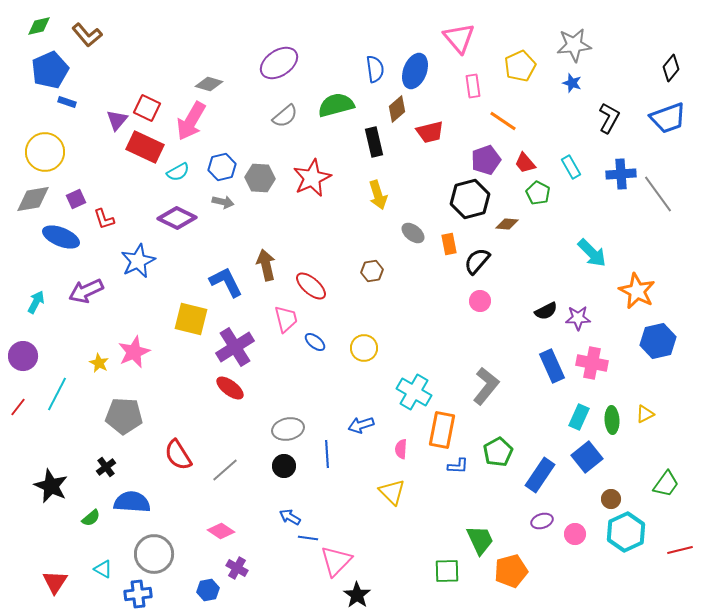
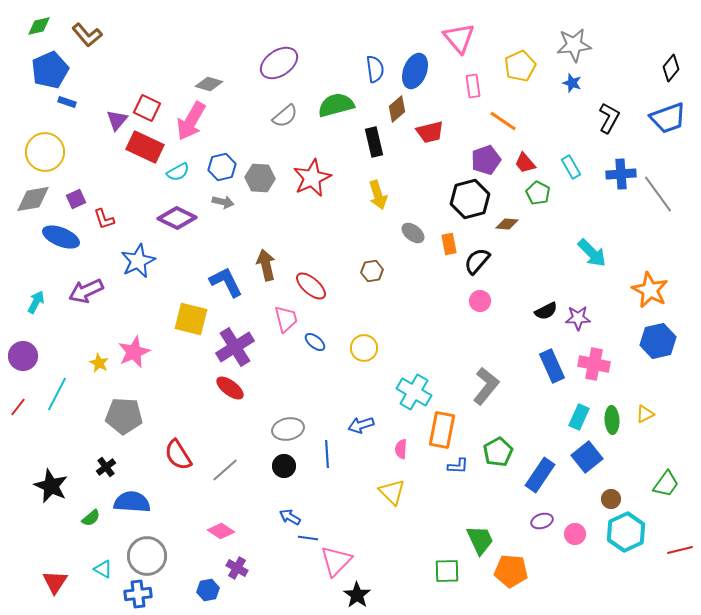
orange star at (637, 291): moved 13 px right, 1 px up
pink cross at (592, 363): moved 2 px right, 1 px down
gray circle at (154, 554): moved 7 px left, 2 px down
orange pentagon at (511, 571): rotated 20 degrees clockwise
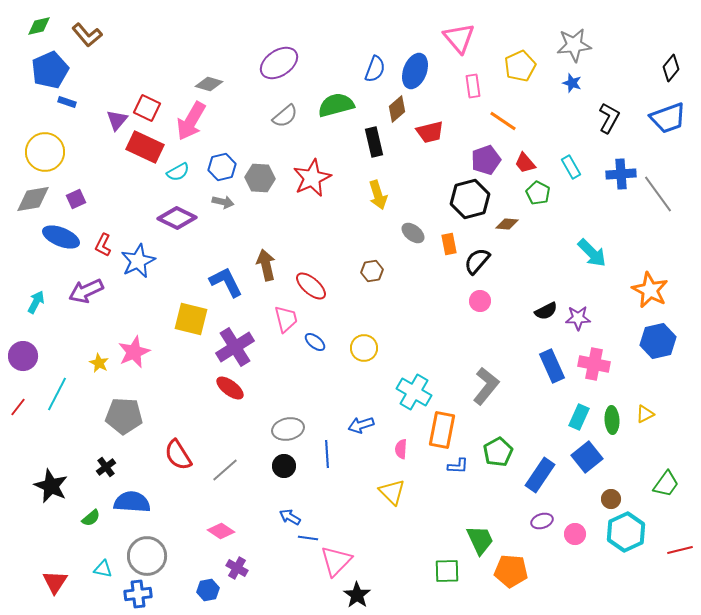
blue semicircle at (375, 69): rotated 28 degrees clockwise
red L-shape at (104, 219): moved 1 px left, 26 px down; rotated 45 degrees clockwise
cyan triangle at (103, 569): rotated 18 degrees counterclockwise
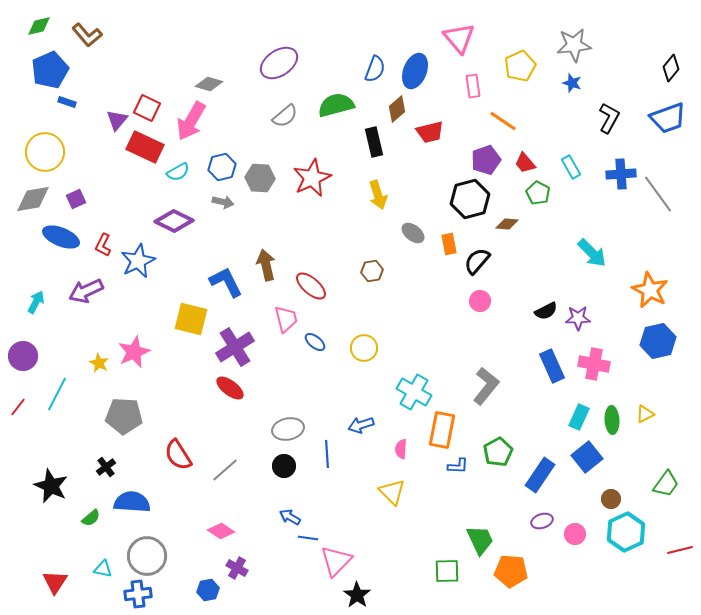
purple diamond at (177, 218): moved 3 px left, 3 px down
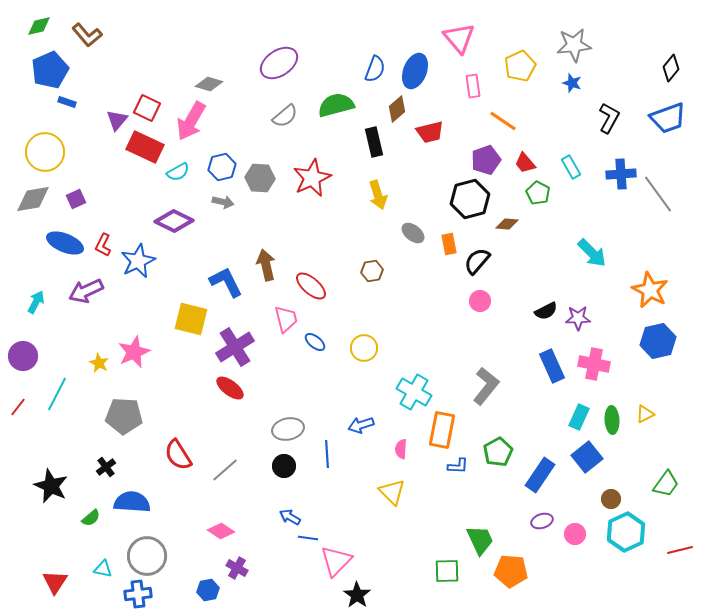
blue ellipse at (61, 237): moved 4 px right, 6 px down
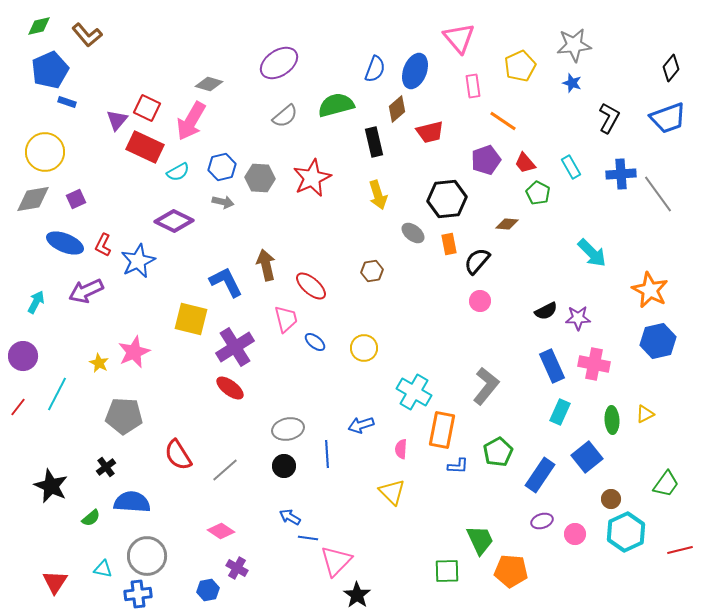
black hexagon at (470, 199): moved 23 px left; rotated 9 degrees clockwise
cyan rectangle at (579, 417): moved 19 px left, 5 px up
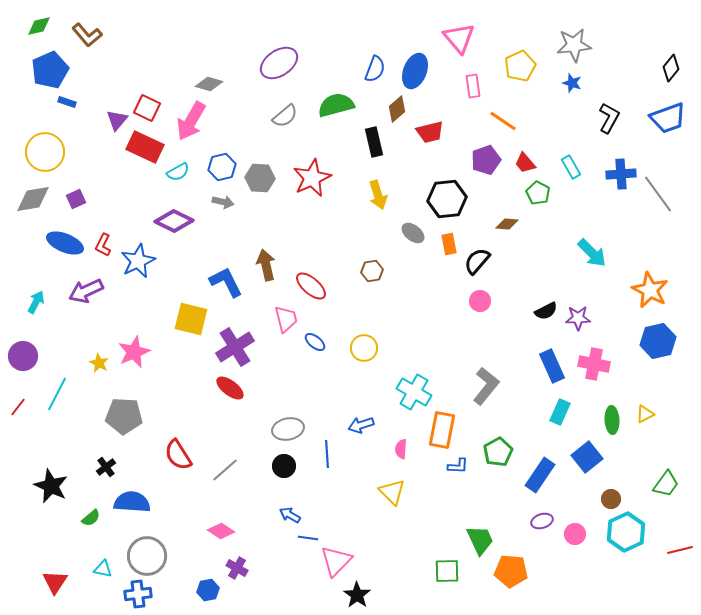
blue arrow at (290, 517): moved 2 px up
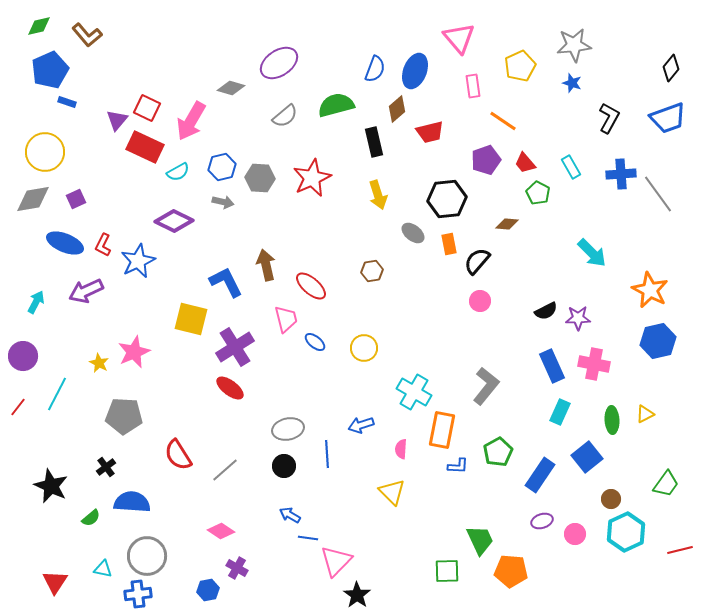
gray diamond at (209, 84): moved 22 px right, 4 px down
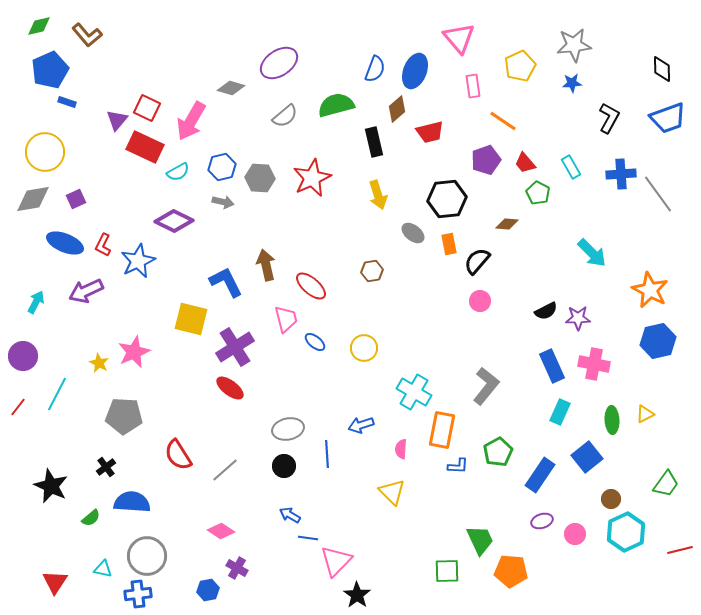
black diamond at (671, 68): moved 9 px left, 1 px down; rotated 40 degrees counterclockwise
blue star at (572, 83): rotated 24 degrees counterclockwise
